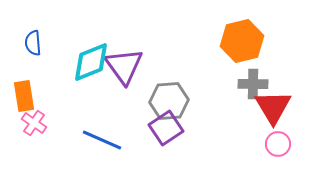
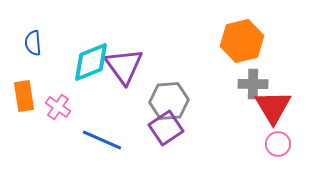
pink cross: moved 24 px right, 16 px up
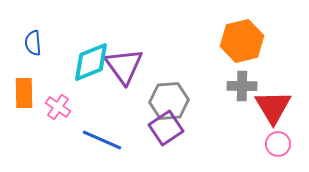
gray cross: moved 11 px left, 2 px down
orange rectangle: moved 3 px up; rotated 8 degrees clockwise
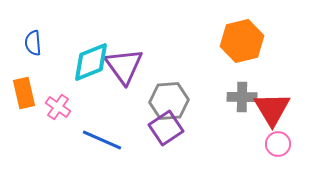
gray cross: moved 11 px down
orange rectangle: rotated 12 degrees counterclockwise
red triangle: moved 1 px left, 2 px down
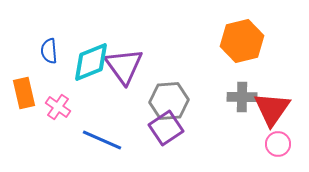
blue semicircle: moved 16 px right, 8 px down
red triangle: rotated 6 degrees clockwise
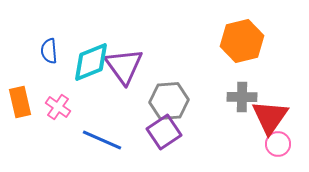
orange rectangle: moved 4 px left, 9 px down
red triangle: moved 2 px left, 8 px down
purple square: moved 2 px left, 4 px down
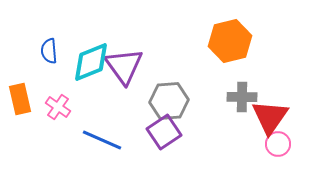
orange hexagon: moved 12 px left
orange rectangle: moved 3 px up
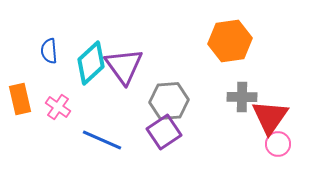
orange hexagon: rotated 6 degrees clockwise
cyan diamond: moved 1 px down; rotated 21 degrees counterclockwise
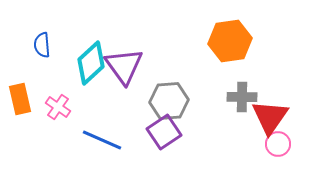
blue semicircle: moved 7 px left, 6 px up
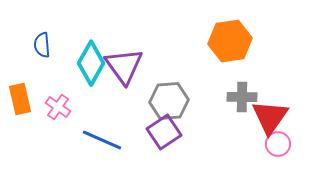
cyan diamond: rotated 18 degrees counterclockwise
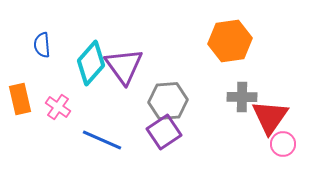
cyan diamond: rotated 12 degrees clockwise
gray hexagon: moved 1 px left
pink circle: moved 5 px right
